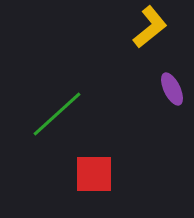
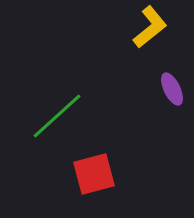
green line: moved 2 px down
red square: rotated 15 degrees counterclockwise
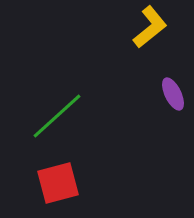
purple ellipse: moved 1 px right, 5 px down
red square: moved 36 px left, 9 px down
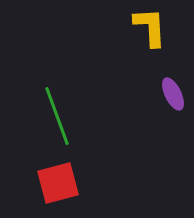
yellow L-shape: rotated 54 degrees counterclockwise
green line: rotated 68 degrees counterclockwise
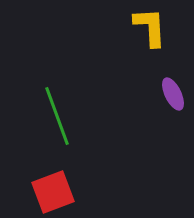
red square: moved 5 px left, 9 px down; rotated 6 degrees counterclockwise
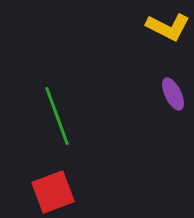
yellow L-shape: moved 18 px right; rotated 120 degrees clockwise
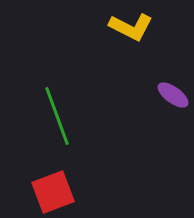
yellow L-shape: moved 37 px left
purple ellipse: moved 1 px down; rotated 28 degrees counterclockwise
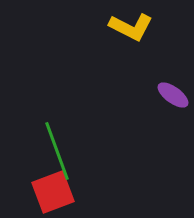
green line: moved 35 px down
